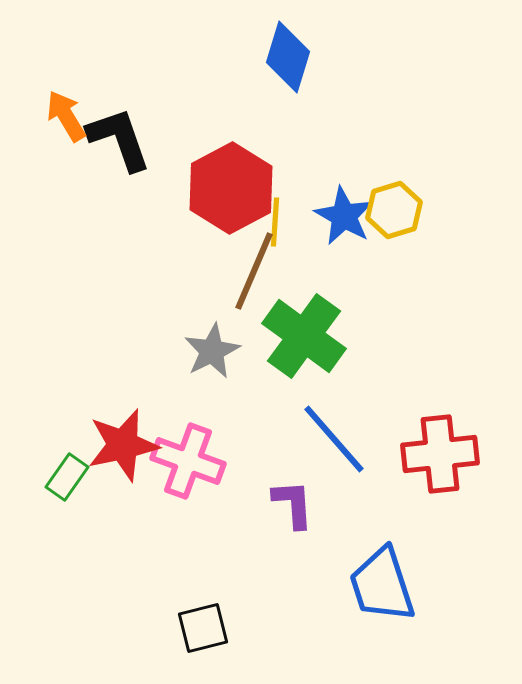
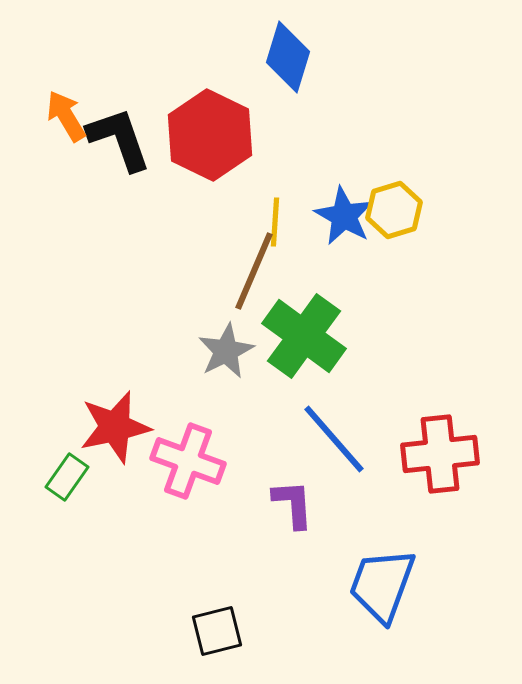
red hexagon: moved 21 px left, 53 px up; rotated 6 degrees counterclockwise
gray star: moved 14 px right
red star: moved 8 px left, 18 px up
blue trapezoid: rotated 38 degrees clockwise
black square: moved 14 px right, 3 px down
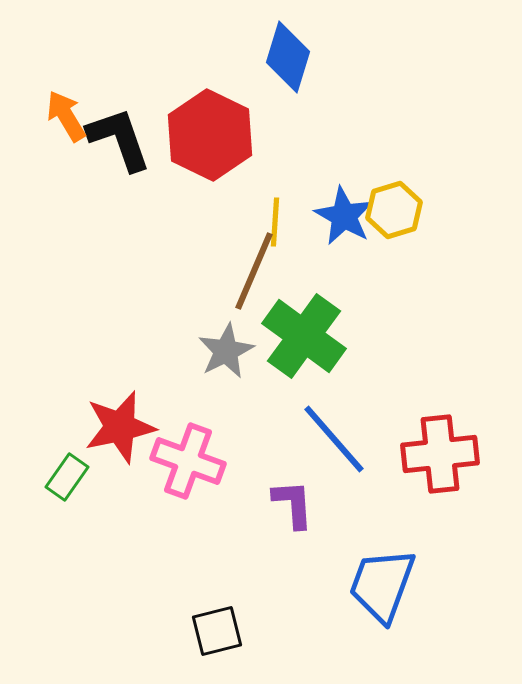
red star: moved 5 px right
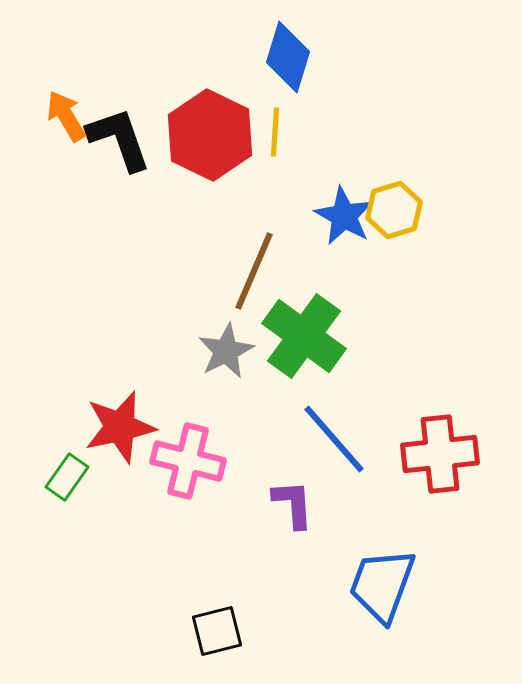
yellow line: moved 90 px up
pink cross: rotated 6 degrees counterclockwise
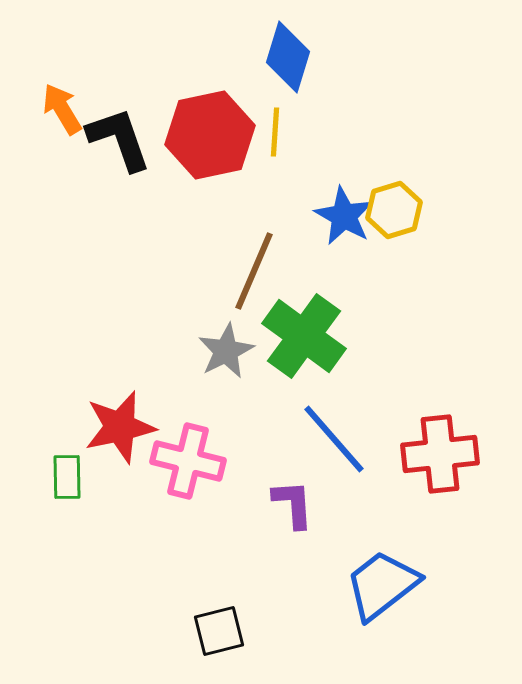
orange arrow: moved 4 px left, 7 px up
red hexagon: rotated 22 degrees clockwise
green rectangle: rotated 36 degrees counterclockwise
blue trapezoid: rotated 32 degrees clockwise
black square: moved 2 px right
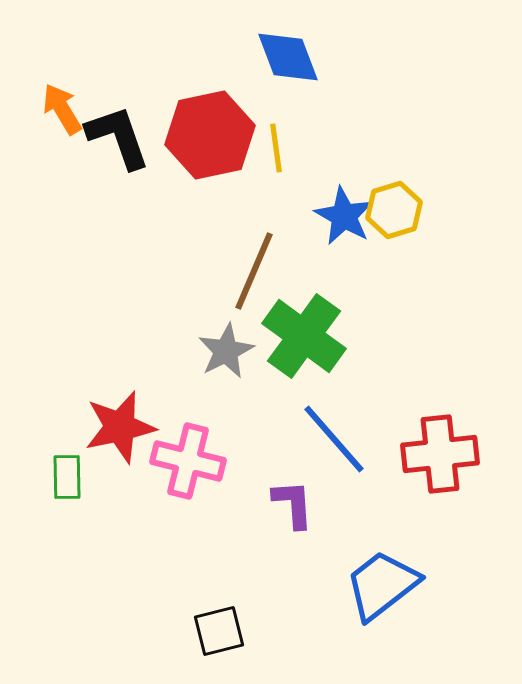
blue diamond: rotated 38 degrees counterclockwise
yellow line: moved 1 px right, 16 px down; rotated 12 degrees counterclockwise
black L-shape: moved 1 px left, 2 px up
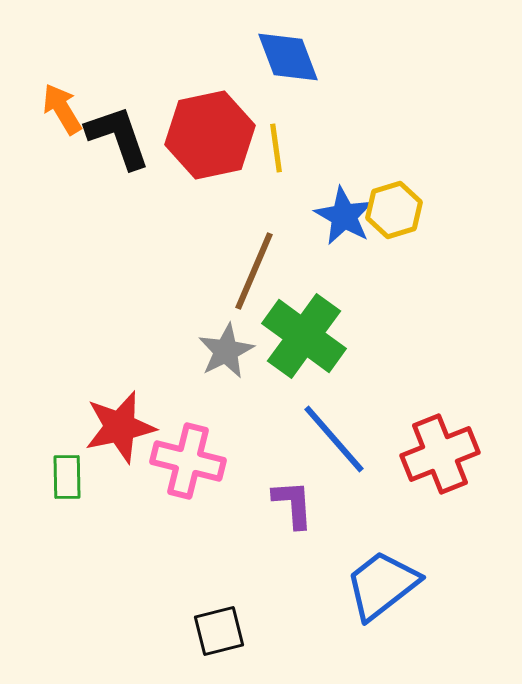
red cross: rotated 16 degrees counterclockwise
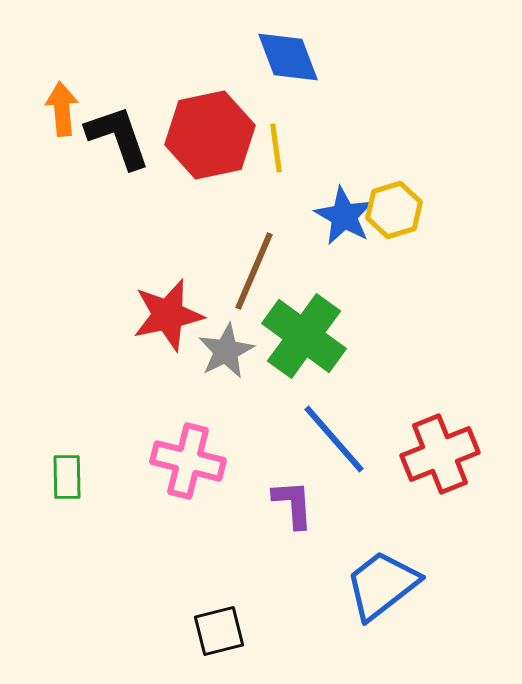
orange arrow: rotated 26 degrees clockwise
red star: moved 48 px right, 112 px up
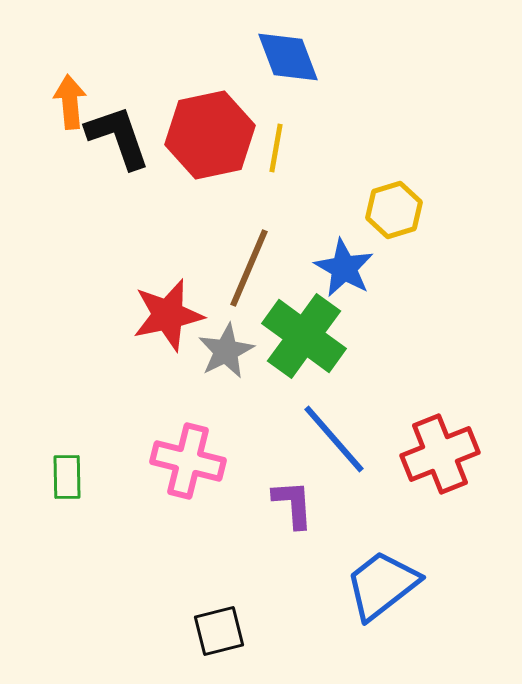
orange arrow: moved 8 px right, 7 px up
yellow line: rotated 18 degrees clockwise
blue star: moved 52 px down
brown line: moved 5 px left, 3 px up
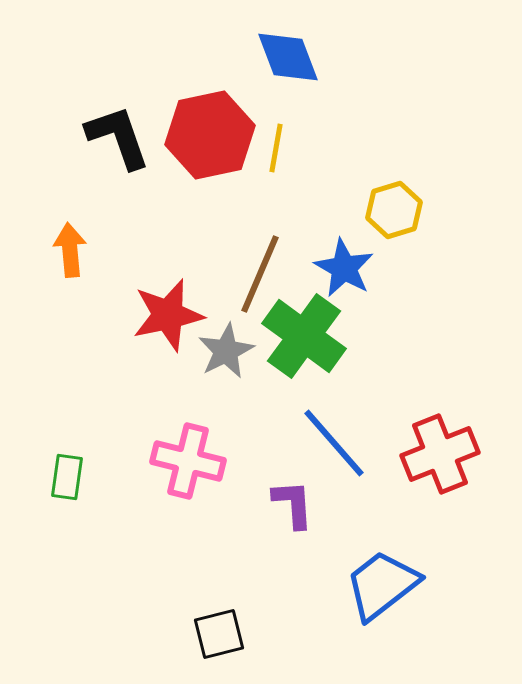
orange arrow: moved 148 px down
brown line: moved 11 px right, 6 px down
blue line: moved 4 px down
green rectangle: rotated 9 degrees clockwise
black square: moved 3 px down
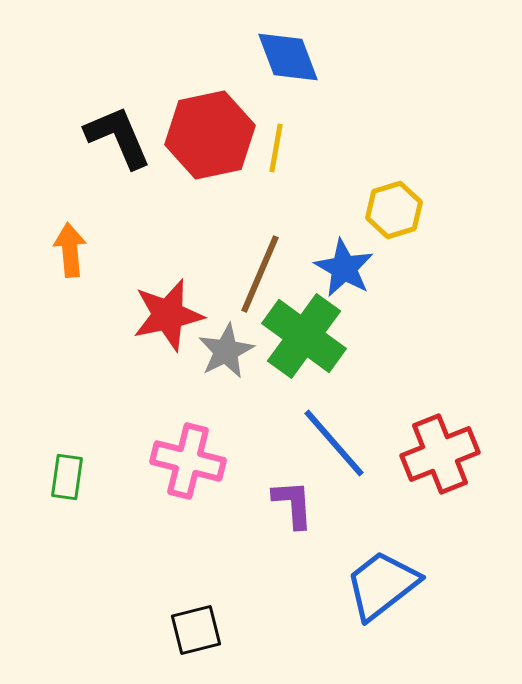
black L-shape: rotated 4 degrees counterclockwise
black square: moved 23 px left, 4 px up
